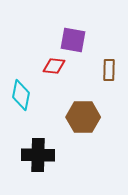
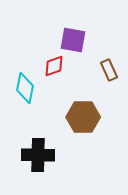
red diamond: rotated 25 degrees counterclockwise
brown rectangle: rotated 25 degrees counterclockwise
cyan diamond: moved 4 px right, 7 px up
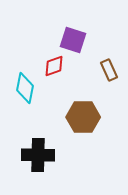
purple square: rotated 8 degrees clockwise
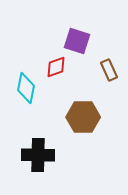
purple square: moved 4 px right, 1 px down
red diamond: moved 2 px right, 1 px down
cyan diamond: moved 1 px right
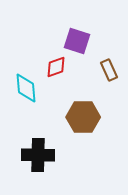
cyan diamond: rotated 16 degrees counterclockwise
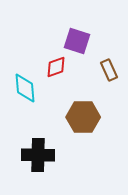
cyan diamond: moved 1 px left
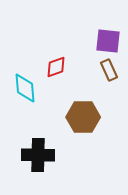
purple square: moved 31 px right; rotated 12 degrees counterclockwise
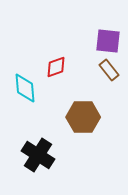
brown rectangle: rotated 15 degrees counterclockwise
black cross: rotated 32 degrees clockwise
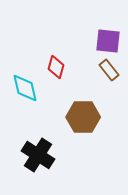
red diamond: rotated 55 degrees counterclockwise
cyan diamond: rotated 8 degrees counterclockwise
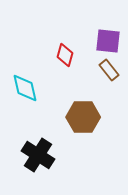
red diamond: moved 9 px right, 12 px up
